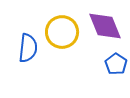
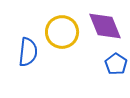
blue semicircle: moved 4 px down
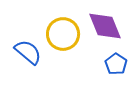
yellow circle: moved 1 px right, 2 px down
blue semicircle: rotated 56 degrees counterclockwise
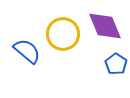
blue semicircle: moved 1 px left, 1 px up
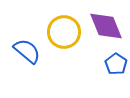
purple diamond: moved 1 px right
yellow circle: moved 1 px right, 2 px up
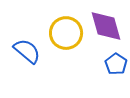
purple diamond: rotated 6 degrees clockwise
yellow circle: moved 2 px right, 1 px down
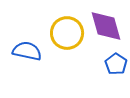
yellow circle: moved 1 px right
blue semicircle: rotated 28 degrees counterclockwise
